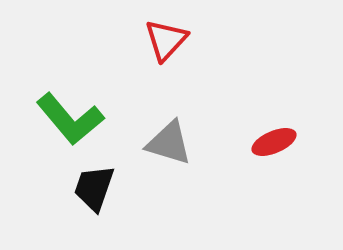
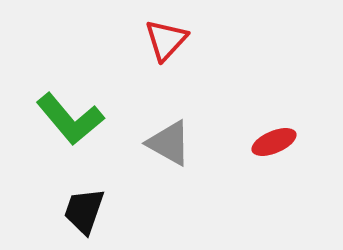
gray triangle: rotated 12 degrees clockwise
black trapezoid: moved 10 px left, 23 px down
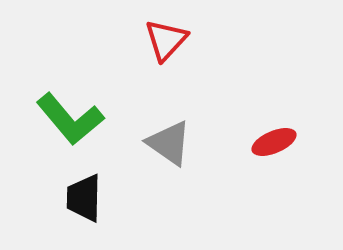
gray triangle: rotated 6 degrees clockwise
black trapezoid: moved 13 px up; rotated 18 degrees counterclockwise
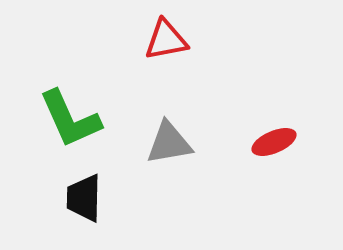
red triangle: rotated 36 degrees clockwise
green L-shape: rotated 16 degrees clockwise
gray triangle: rotated 45 degrees counterclockwise
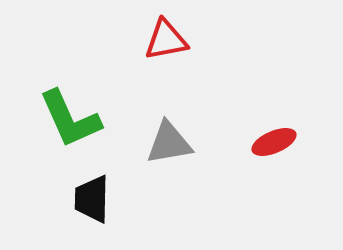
black trapezoid: moved 8 px right, 1 px down
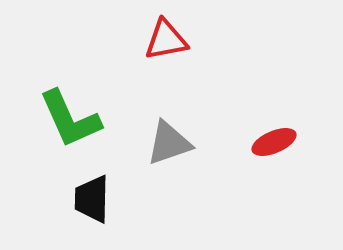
gray triangle: rotated 9 degrees counterclockwise
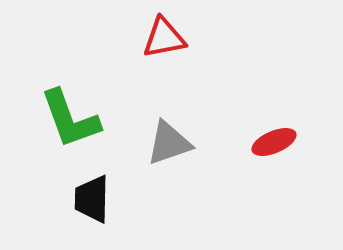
red triangle: moved 2 px left, 2 px up
green L-shape: rotated 4 degrees clockwise
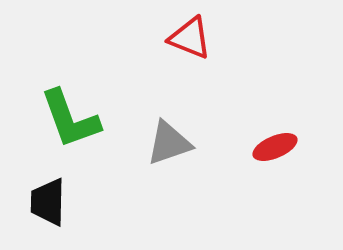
red triangle: moved 26 px right; rotated 33 degrees clockwise
red ellipse: moved 1 px right, 5 px down
black trapezoid: moved 44 px left, 3 px down
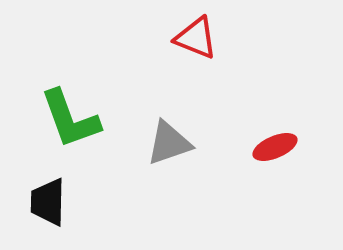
red triangle: moved 6 px right
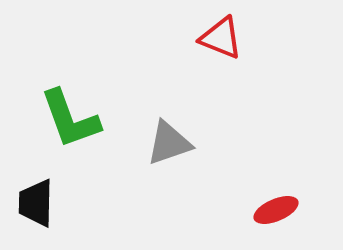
red triangle: moved 25 px right
red ellipse: moved 1 px right, 63 px down
black trapezoid: moved 12 px left, 1 px down
